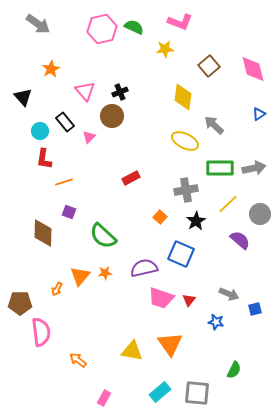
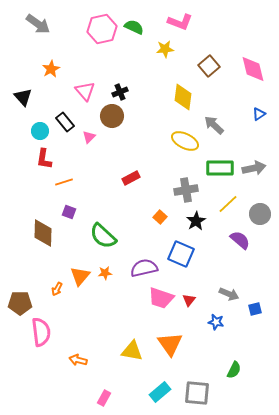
orange arrow at (78, 360): rotated 24 degrees counterclockwise
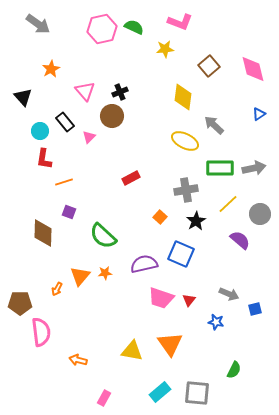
purple semicircle at (144, 268): moved 4 px up
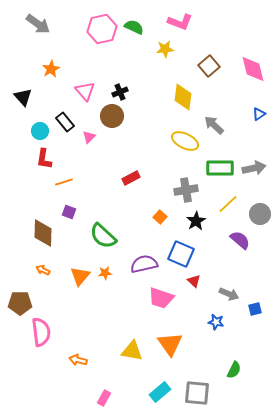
orange arrow at (57, 289): moved 14 px left, 19 px up; rotated 88 degrees clockwise
red triangle at (189, 300): moved 5 px right, 19 px up; rotated 24 degrees counterclockwise
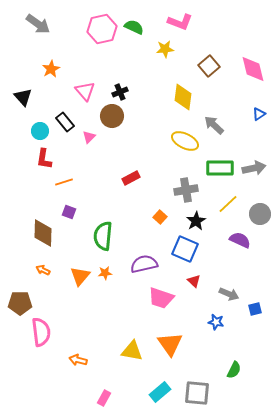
green semicircle at (103, 236): rotated 52 degrees clockwise
purple semicircle at (240, 240): rotated 15 degrees counterclockwise
blue square at (181, 254): moved 4 px right, 5 px up
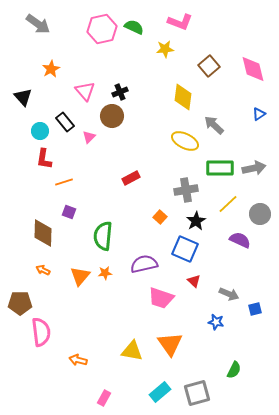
gray square at (197, 393): rotated 20 degrees counterclockwise
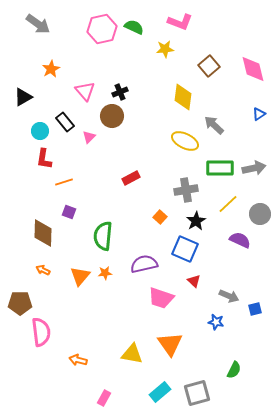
black triangle at (23, 97): rotated 42 degrees clockwise
gray arrow at (229, 294): moved 2 px down
yellow triangle at (132, 351): moved 3 px down
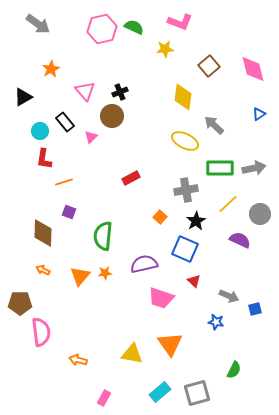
pink triangle at (89, 137): moved 2 px right
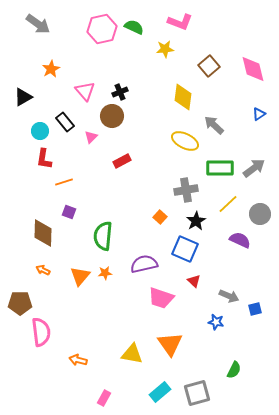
gray arrow at (254, 168): rotated 25 degrees counterclockwise
red rectangle at (131, 178): moved 9 px left, 17 px up
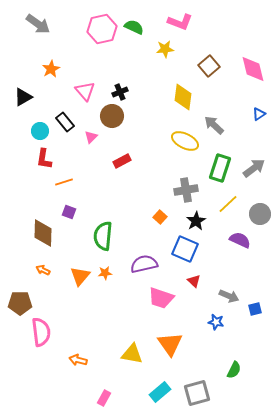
green rectangle at (220, 168): rotated 72 degrees counterclockwise
